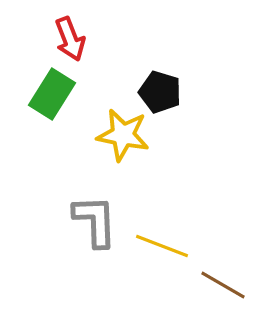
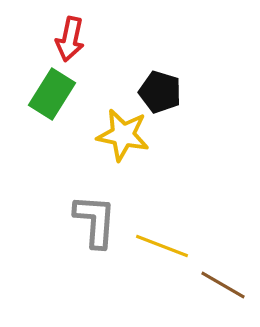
red arrow: rotated 33 degrees clockwise
gray L-shape: rotated 6 degrees clockwise
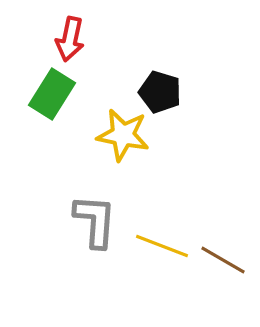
brown line: moved 25 px up
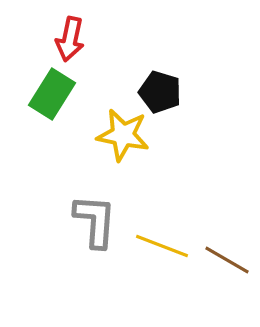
brown line: moved 4 px right
